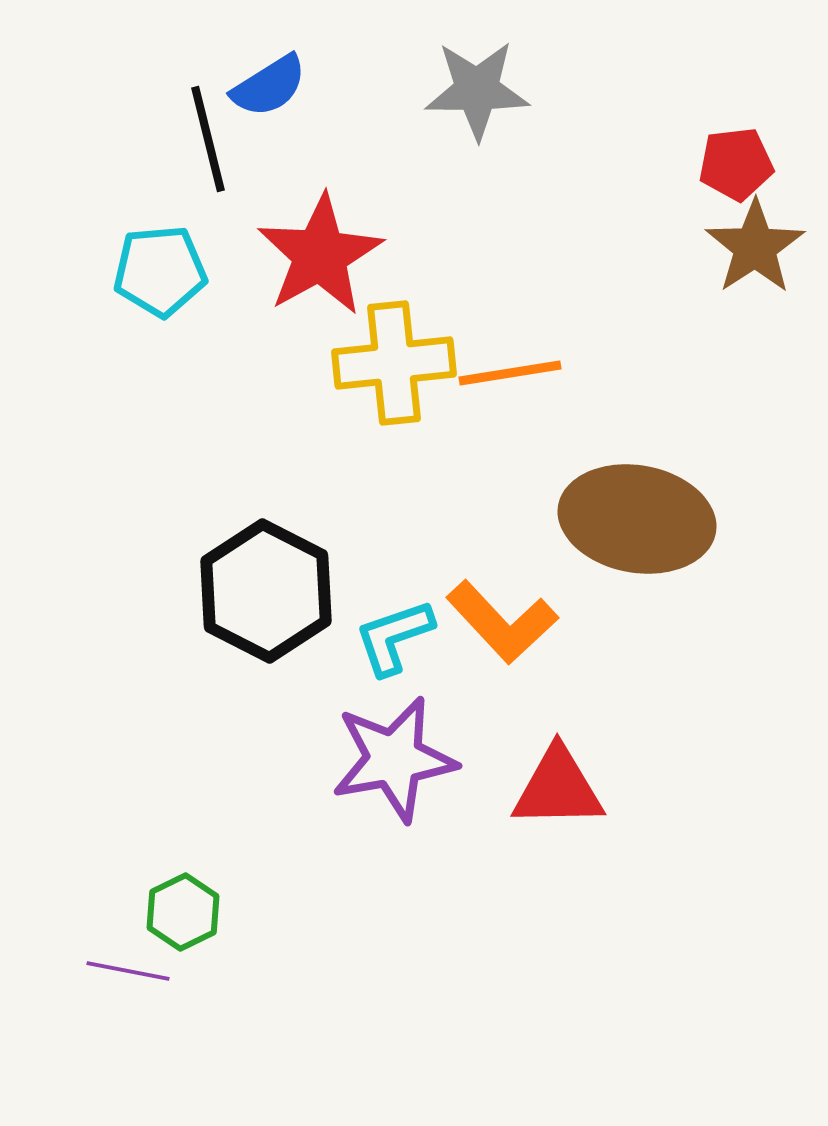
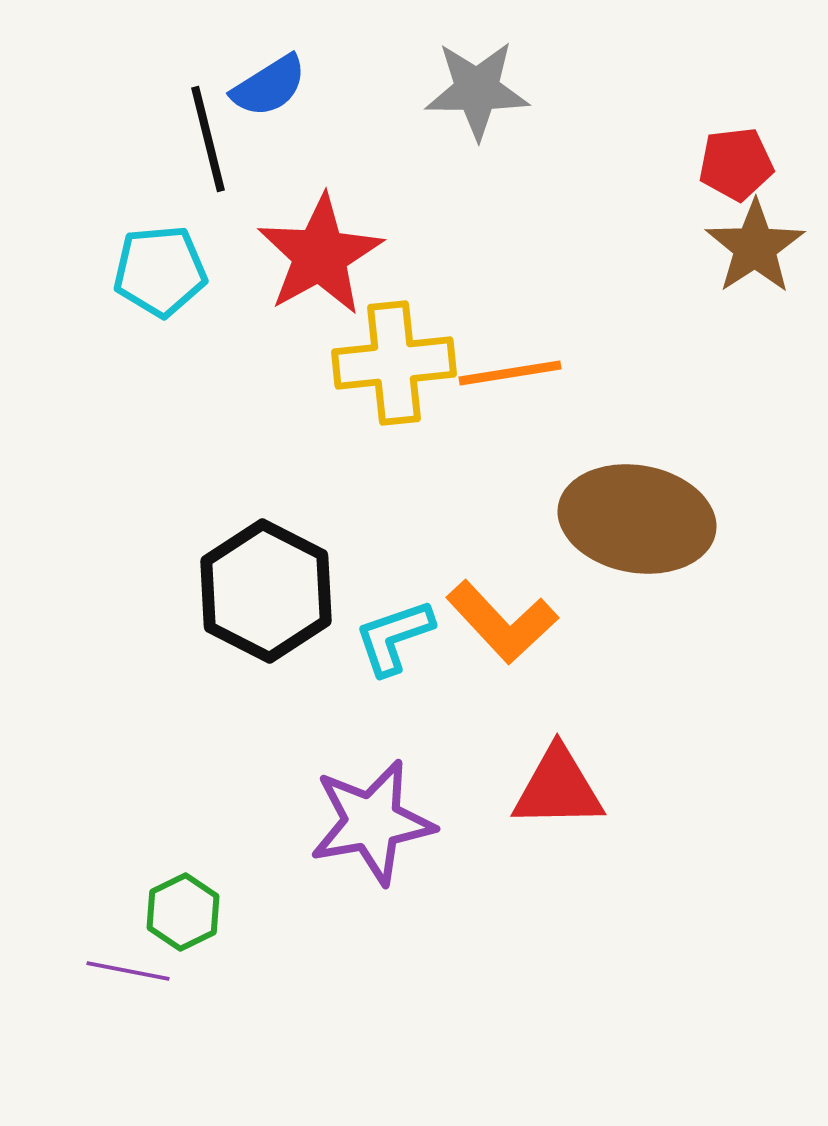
purple star: moved 22 px left, 63 px down
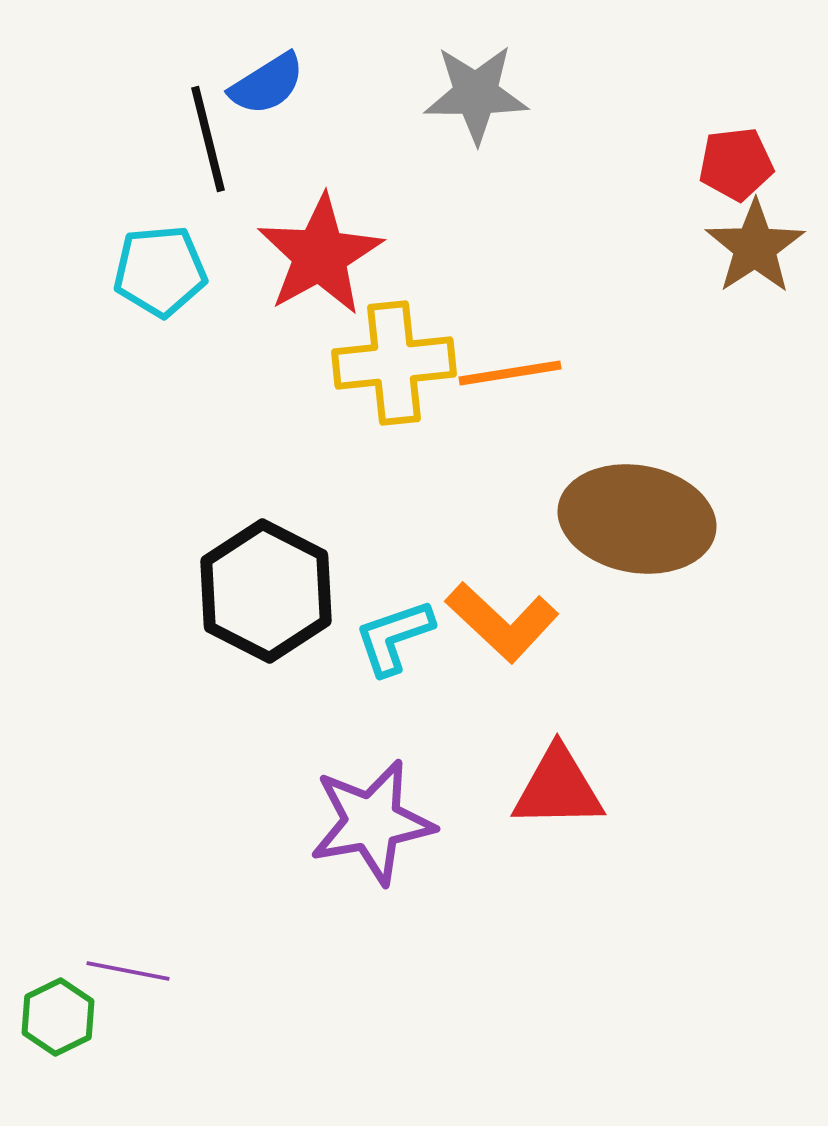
blue semicircle: moved 2 px left, 2 px up
gray star: moved 1 px left, 4 px down
orange L-shape: rotated 4 degrees counterclockwise
green hexagon: moved 125 px left, 105 px down
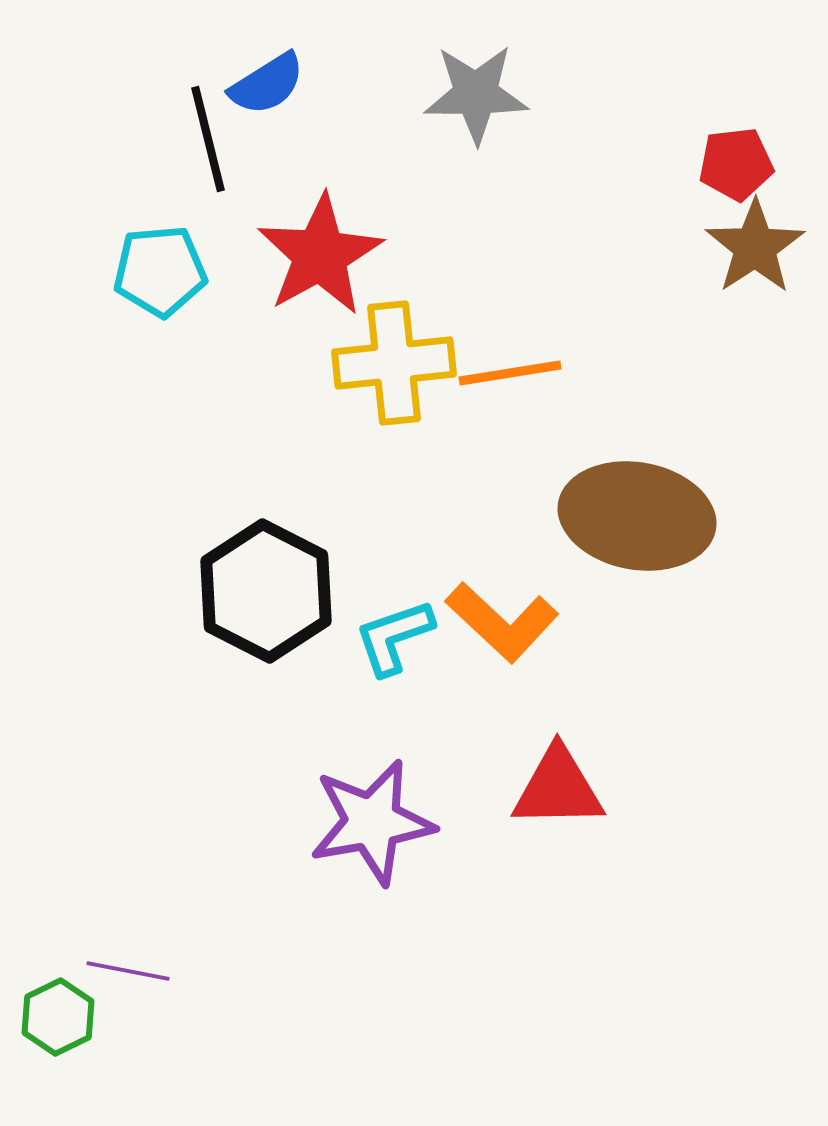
brown ellipse: moved 3 px up
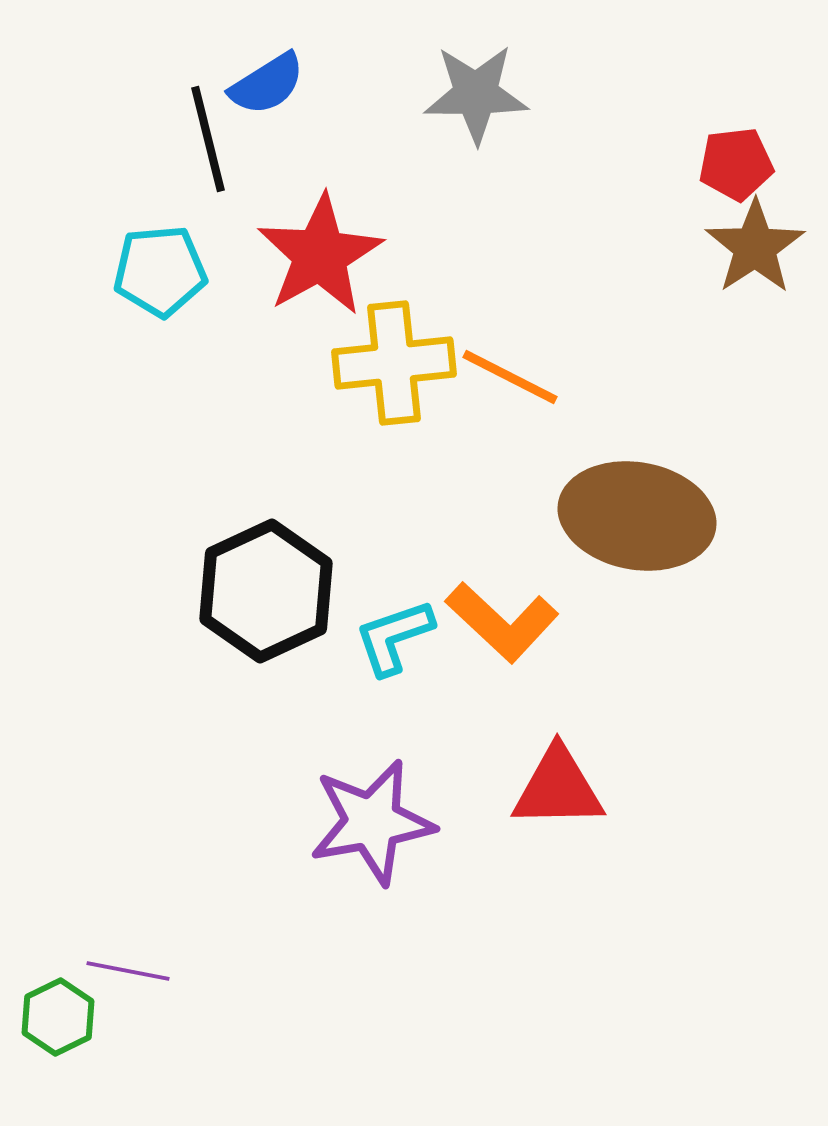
orange line: moved 4 px down; rotated 36 degrees clockwise
black hexagon: rotated 8 degrees clockwise
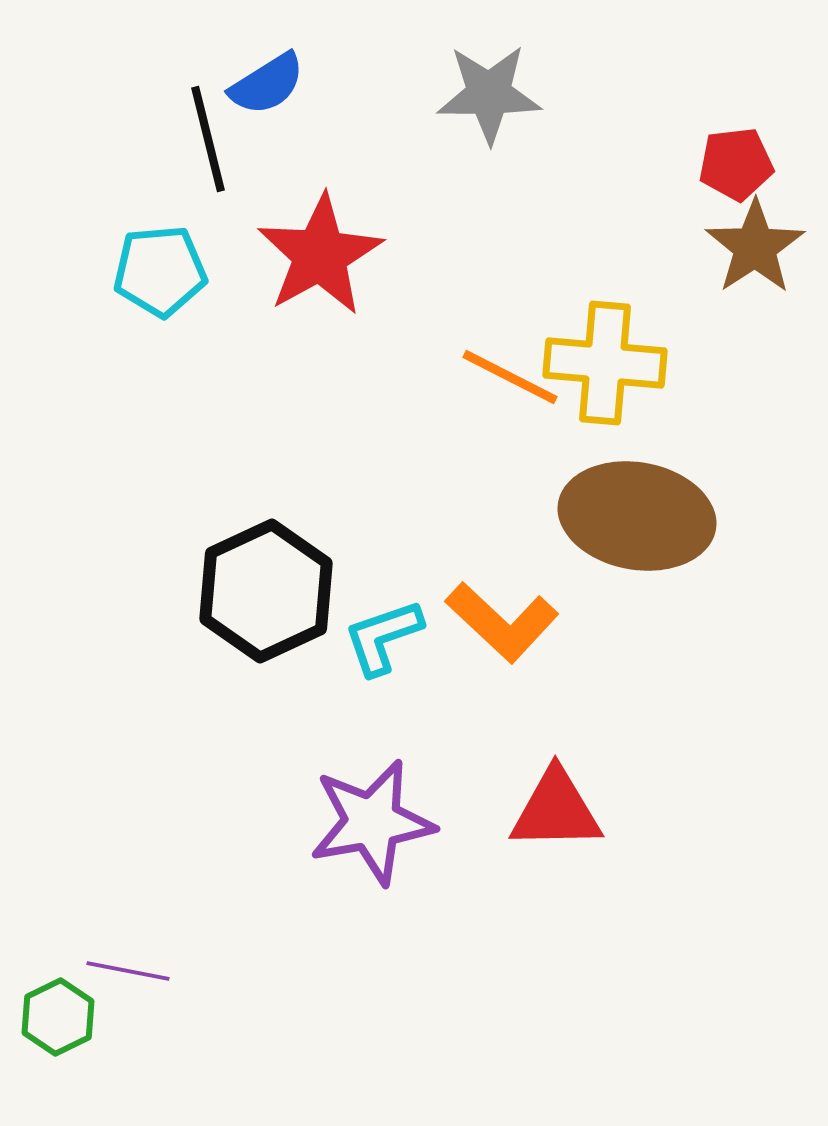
gray star: moved 13 px right
yellow cross: moved 211 px right; rotated 11 degrees clockwise
cyan L-shape: moved 11 px left
red triangle: moved 2 px left, 22 px down
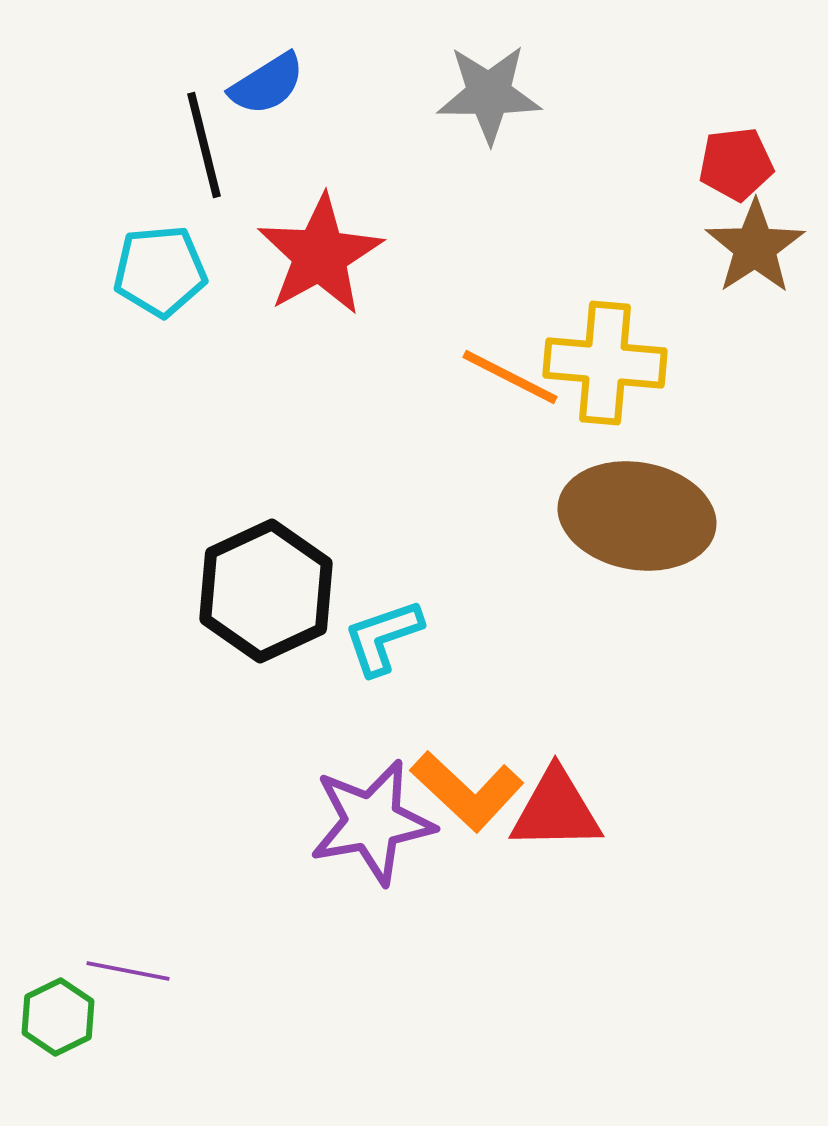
black line: moved 4 px left, 6 px down
orange L-shape: moved 35 px left, 169 px down
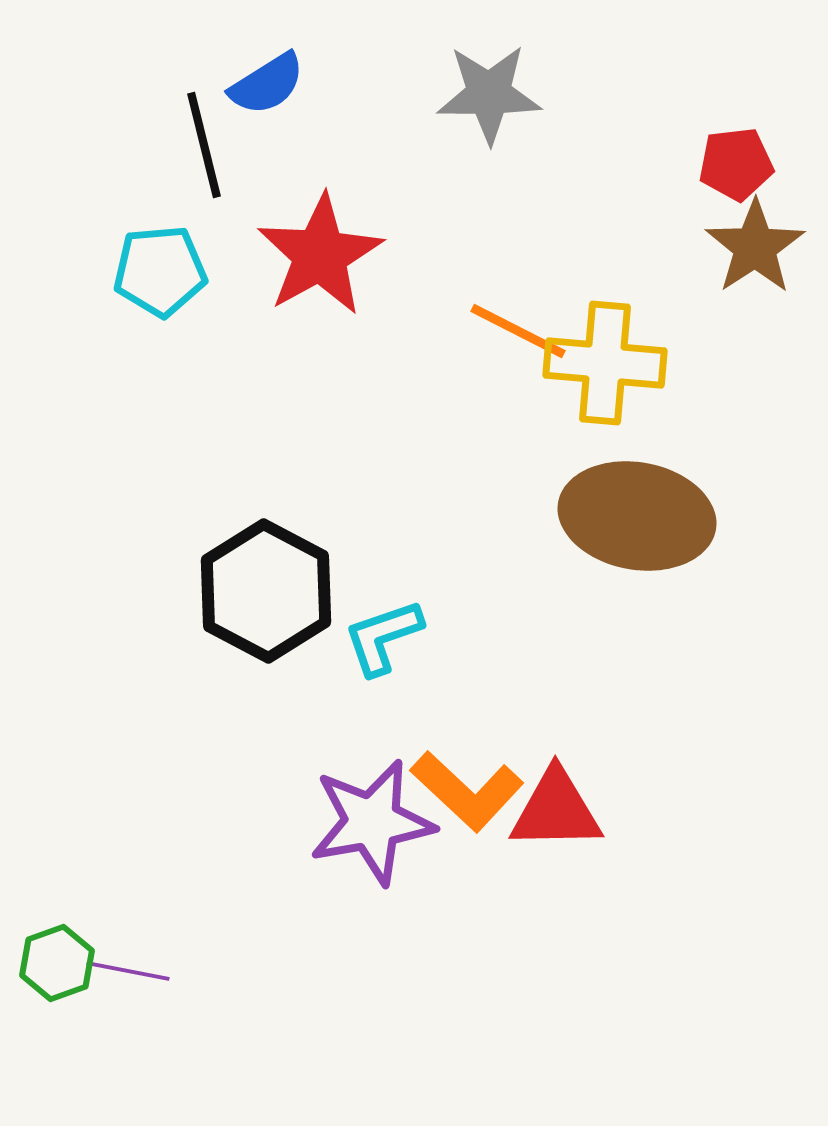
orange line: moved 8 px right, 46 px up
black hexagon: rotated 7 degrees counterclockwise
green hexagon: moved 1 px left, 54 px up; rotated 6 degrees clockwise
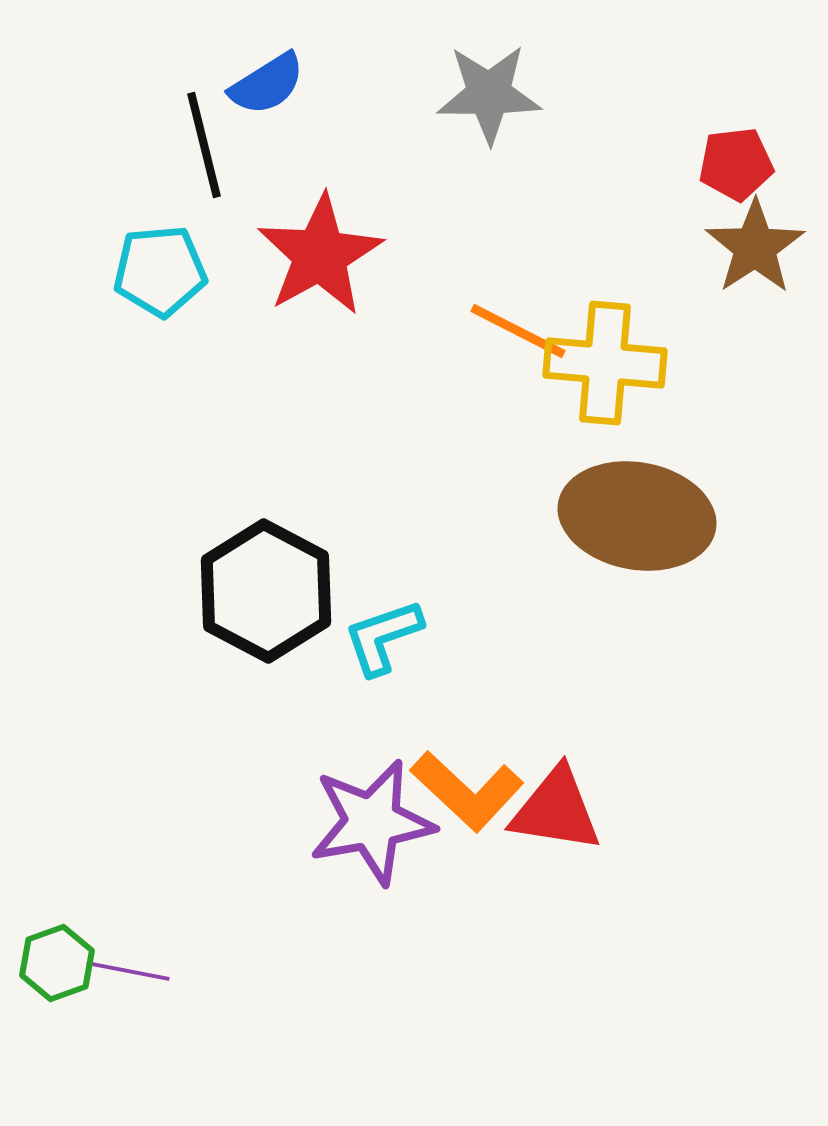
red triangle: rotated 10 degrees clockwise
